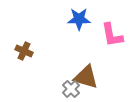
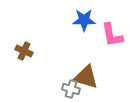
blue star: moved 5 px right, 1 px down
gray cross: rotated 30 degrees counterclockwise
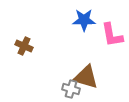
brown cross: moved 5 px up
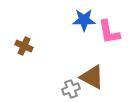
pink L-shape: moved 3 px left, 3 px up
brown triangle: moved 6 px right; rotated 12 degrees clockwise
gray cross: rotated 36 degrees counterclockwise
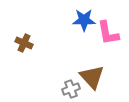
pink L-shape: moved 1 px left, 1 px down
brown cross: moved 3 px up
brown triangle: rotated 20 degrees clockwise
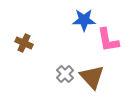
pink L-shape: moved 7 px down
gray cross: moved 6 px left, 15 px up; rotated 24 degrees counterclockwise
